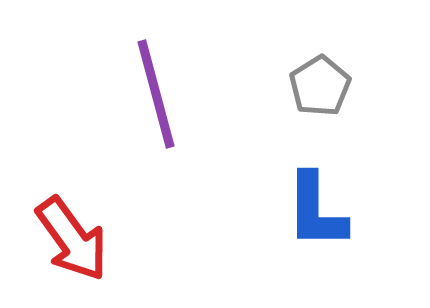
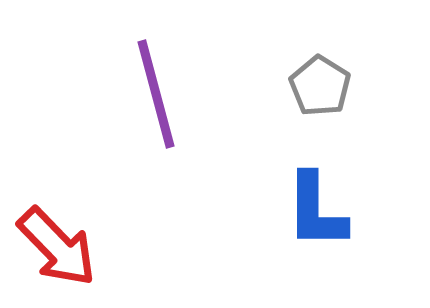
gray pentagon: rotated 8 degrees counterclockwise
red arrow: moved 15 px left, 8 px down; rotated 8 degrees counterclockwise
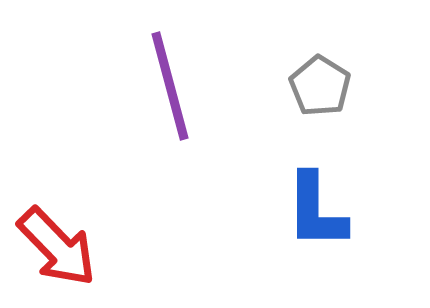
purple line: moved 14 px right, 8 px up
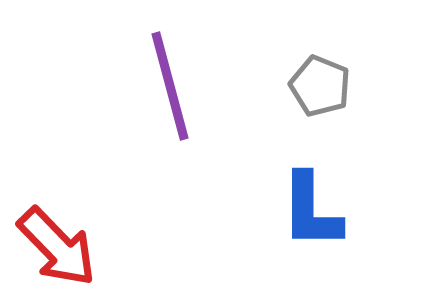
gray pentagon: rotated 10 degrees counterclockwise
blue L-shape: moved 5 px left
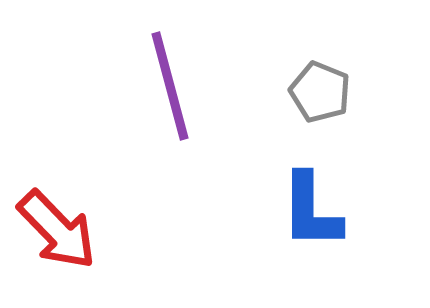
gray pentagon: moved 6 px down
red arrow: moved 17 px up
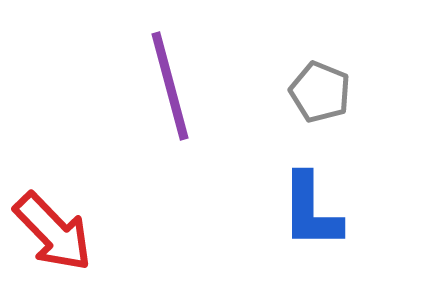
red arrow: moved 4 px left, 2 px down
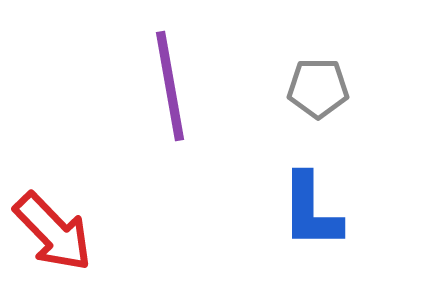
purple line: rotated 5 degrees clockwise
gray pentagon: moved 2 px left, 4 px up; rotated 22 degrees counterclockwise
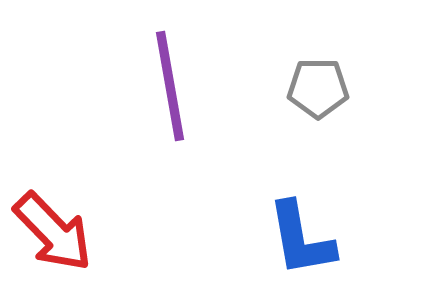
blue L-shape: moved 10 px left, 28 px down; rotated 10 degrees counterclockwise
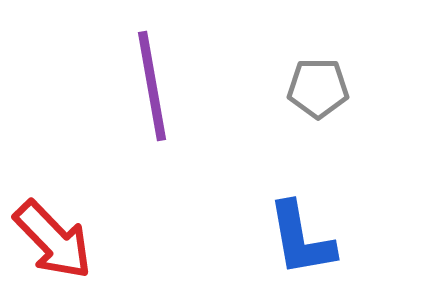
purple line: moved 18 px left
red arrow: moved 8 px down
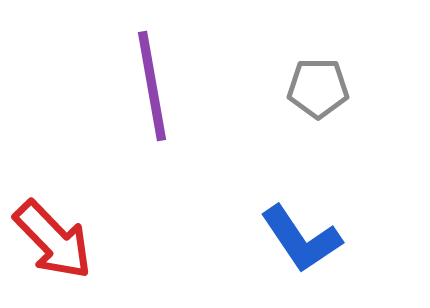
blue L-shape: rotated 24 degrees counterclockwise
